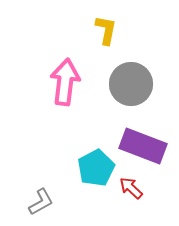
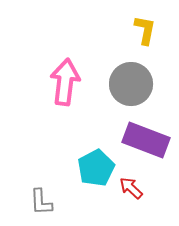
yellow L-shape: moved 39 px right
purple rectangle: moved 3 px right, 6 px up
gray L-shape: rotated 116 degrees clockwise
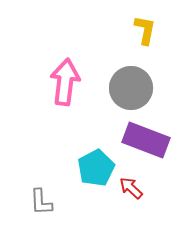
gray circle: moved 4 px down
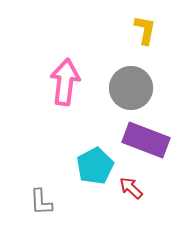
cyan pentagon: moved 1 px left, 2 px up
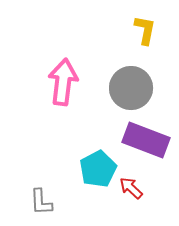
pink arrow: moved 2 px left
cyan pentagon: moved 3 px right, 3 px down
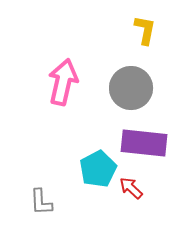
pink arrow: rotated 6 degrees clockwise
purple rectangle: moved 2 px left, 3 px down; rotated 15 degrees counterclockwise
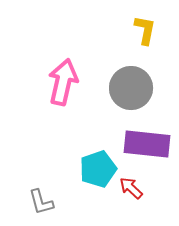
purple rectangle: moved 3 px right, 1 px down
cyan pentagon: rotated 9 degrees clockwise
gray L-shape: rotated 12 degrees counterclockwise
